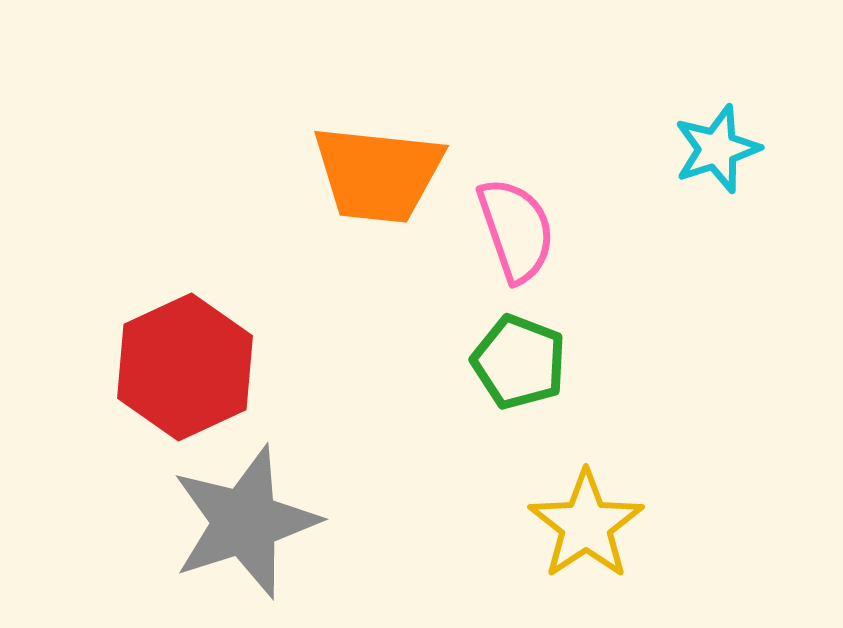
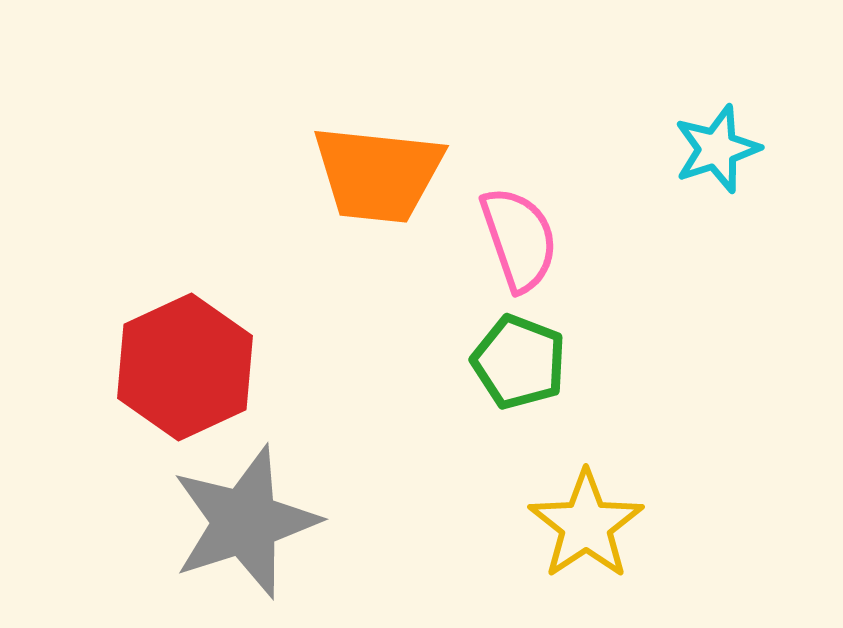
pink semicircle: moved 3 px right, 9 px down
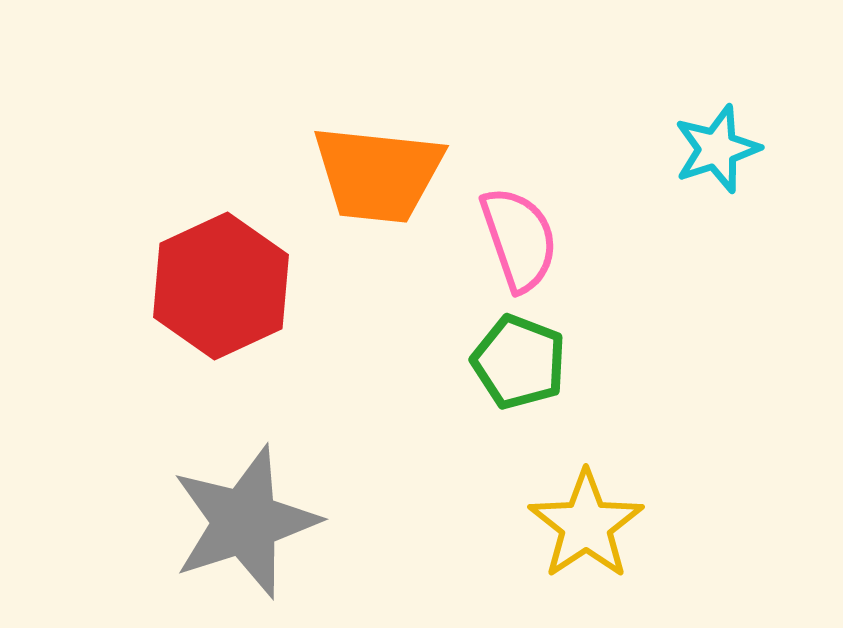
red hexagon: moved 36 px right, 81 px up
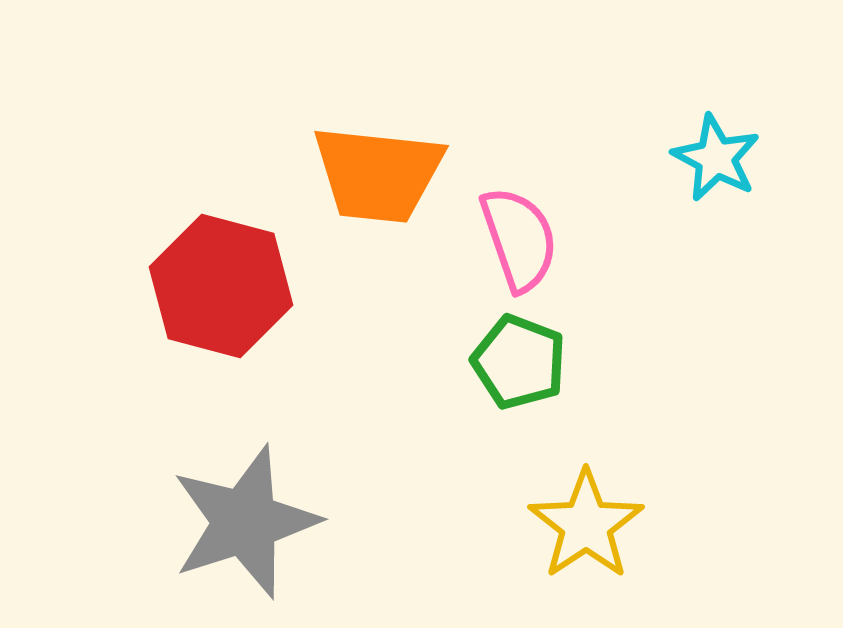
cyan star: moved 1 px left, 9 px down; rotated 26 degrees counterclockwise
red hexagon: rotated 20 degrees counterclockwise
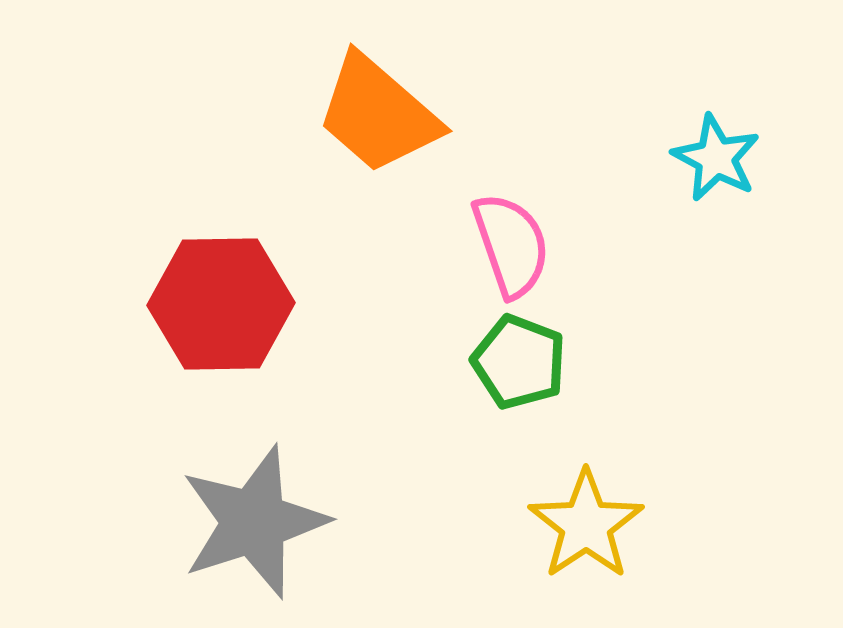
orange trapezoid: moved 60 px up; rotated 35 degrees clockwise
pink semicircle: moved 8 px left, 6 px down
red hexagon: moved 18 px down; rotated 16 degrees counterclockwise
gray star: moved 9 px right
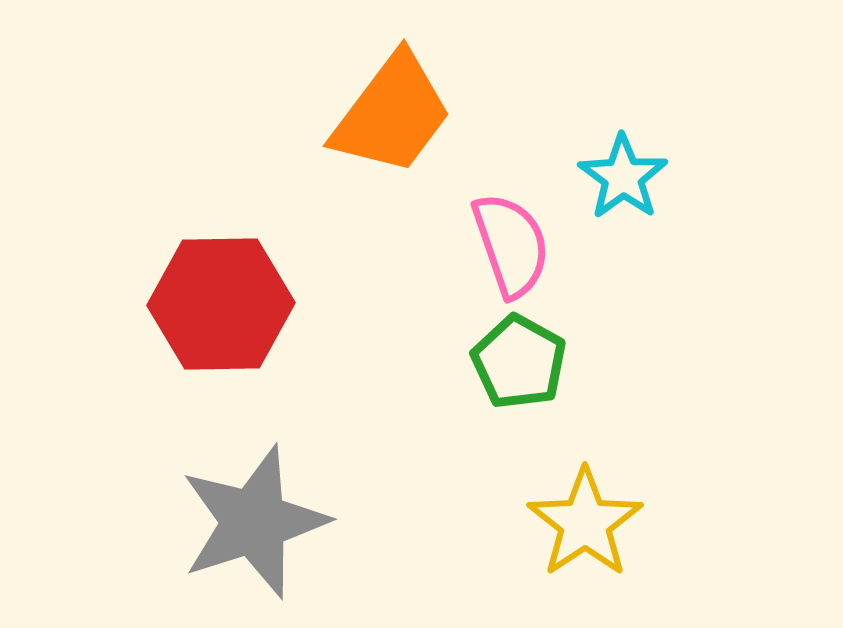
orange trapezoid: moved 14 px right; rotated 94 degrees counterclockwise
cyan star: moved 93 px left, 19 px down; rotated 8 degrees clockwise
green pentagon: rotated 8 degrees clockwise
yellow star: moved 1 px left, 2 px up
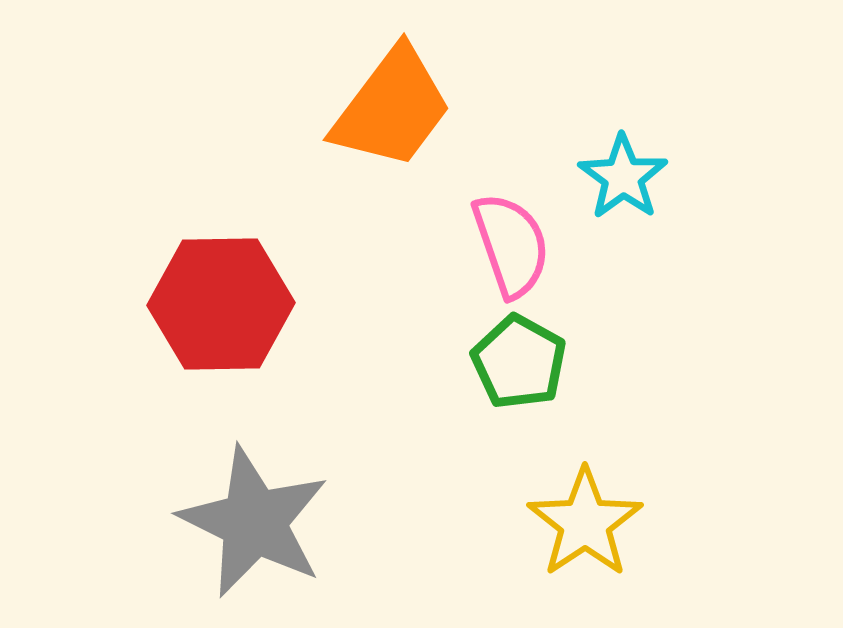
orange trapezoid: moved 6 px up
gray star: rotated 28 degrees counterclockwise
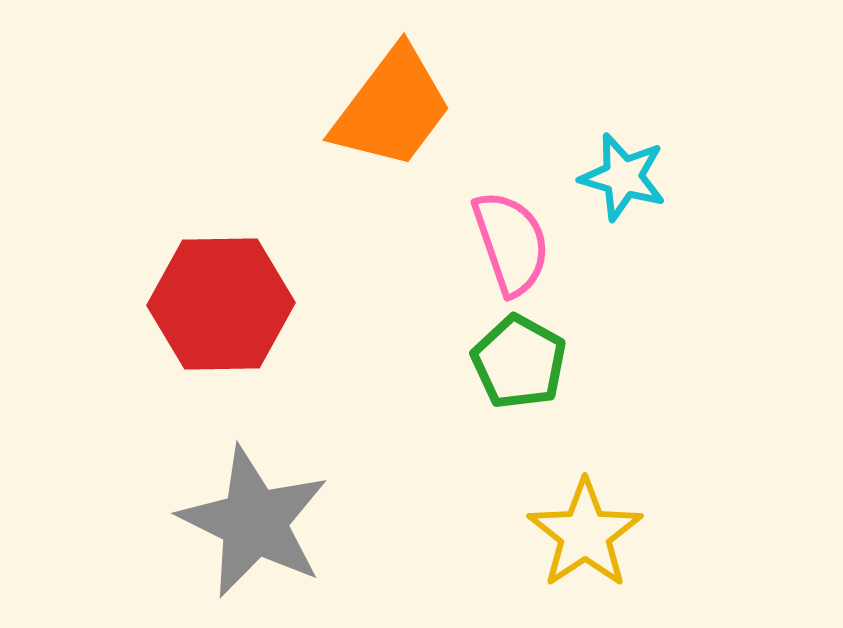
cyan star: rotated 20 degrees counterclockwise
pink semicircle: moved 2 px up
yellow star: moved 11 px down
